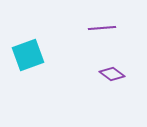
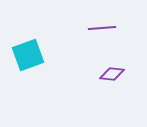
purple diamond: rotated 30 degrees counterclockwise
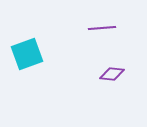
cyan square: moved 1 px left, 1 px up
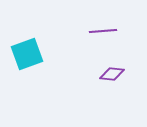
purple line: moved 1 px right, 3 px down
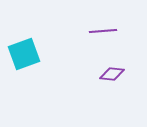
cyan square: moved 3 px left
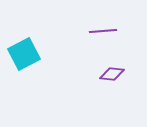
cyan square: rotated 8 degrees counterclockwise
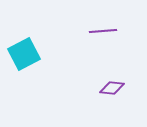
purple diamond: moved 14 px down
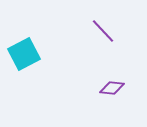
purple line: rotated 52 degrees clockwise
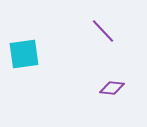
cyan square: rotated 20 degrees clockwise
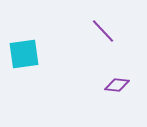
purple diamond: moved 5 px right, 3 px up
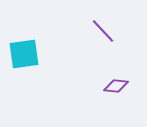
purple diamond: moved 1 px left, 1 px down
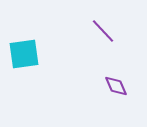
purple diamond: rotated 60 degrees clockwise
